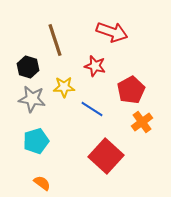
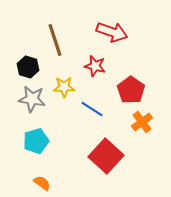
red pentagon: rotated 8 degrees counterclockwise
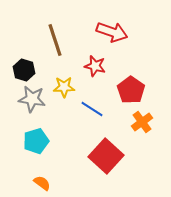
black hexagon: moved 4 px left, 3 px down
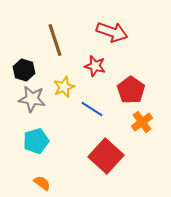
yellow star: rotated 20 degrees counterclockwise
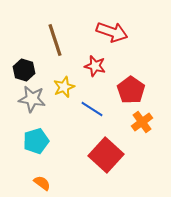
red square: moved 1 px up
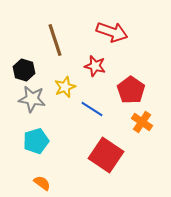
yellow star: moved 1 px right
orange cross: rotated 20 degrees counterclockwise
red square: rotated 8 degrees counterclockwise
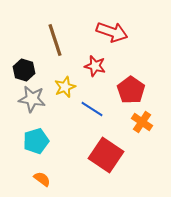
orange semicircle: moved 4 px up
